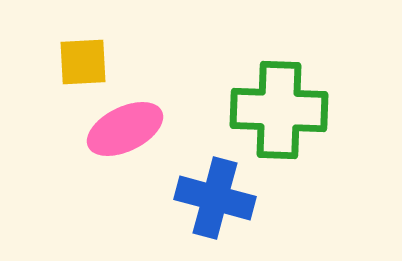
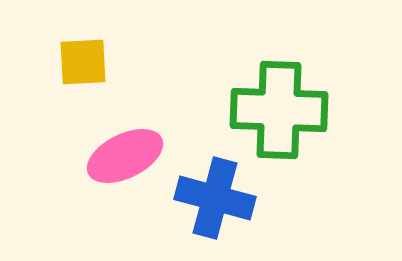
pink ellipse: moved 27 px down
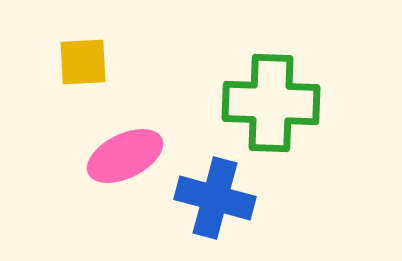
green cross: moved 8 px left, 7 px up
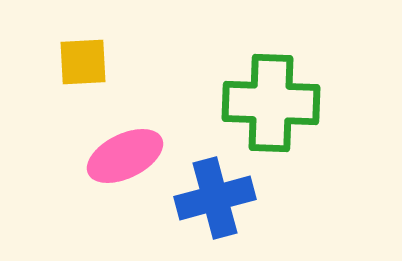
blue cross: rotated 30 degrees counterclockwise
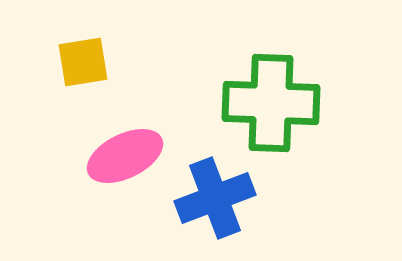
yellow square: rotated 6 degrees counterclockwise
blue cross: rotated 6 degrees counterclockwise
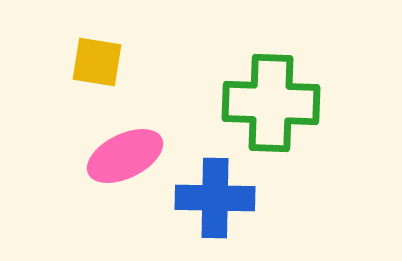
yellow square: moved 14 px right; rotated 18 degrees clockwise
blue cross: rotated 22 degrees clockwise
